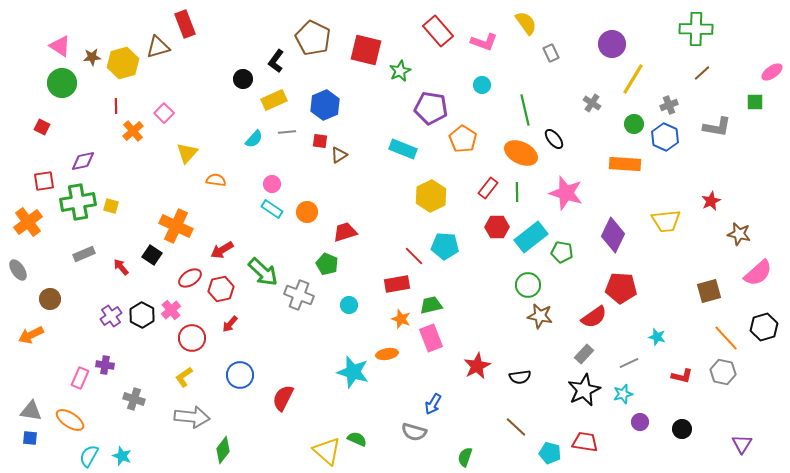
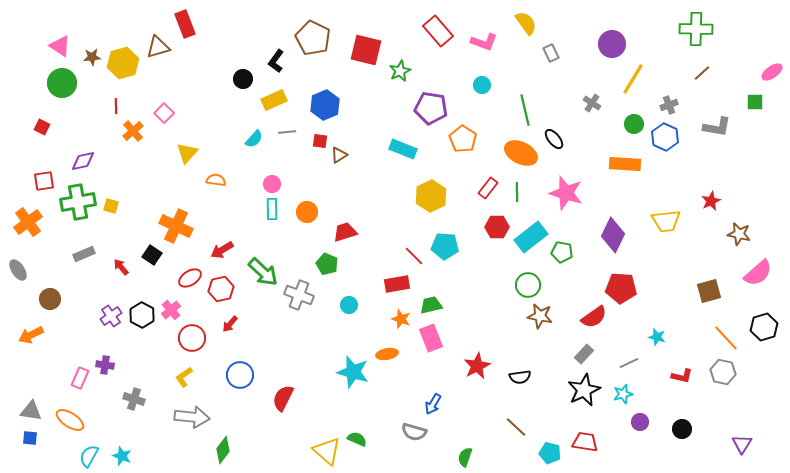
cyan rectangle at (272, 209): rotated 55 degrees clockwise
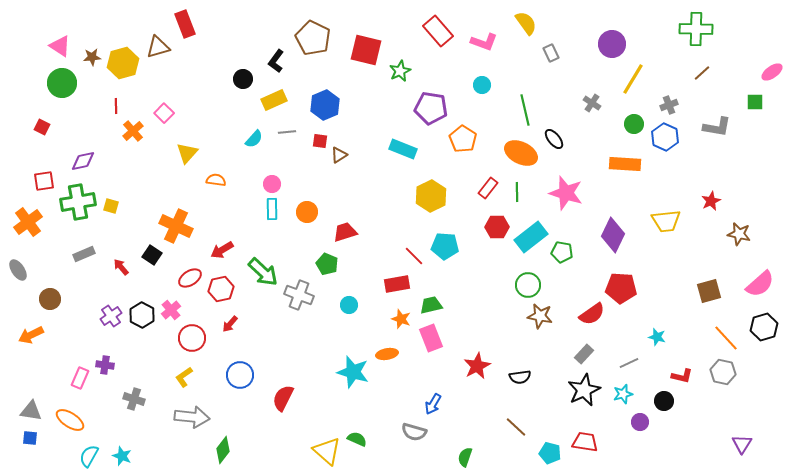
pink semicircle at (758, 273): moved 2 px right, 11 px down
red semicircle at (594, 317): moved 2 px left, 3 px up
black circle at (682, 429): moved 18 px left, 28 px up
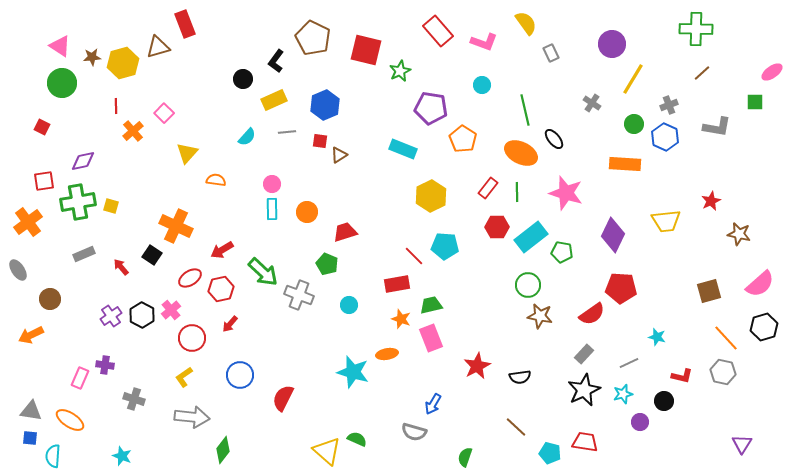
cyan semicircle at (254, 139): moved 7 px left, 2 px up
cyan semicircle at (89, 456): moved 36 px left; rotated 25 degrees counterclockwise
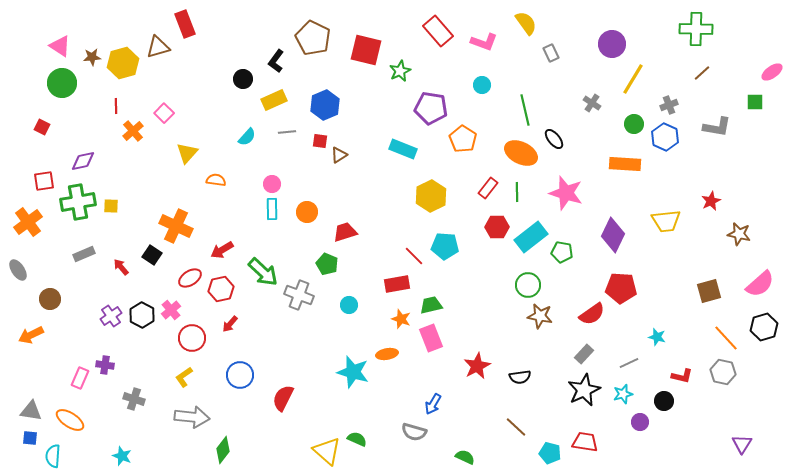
yellow square at (111, 206): rotated 14 degrees counterclockwise
green semicircle at (465, 457): rotated 96 degrees clockwise
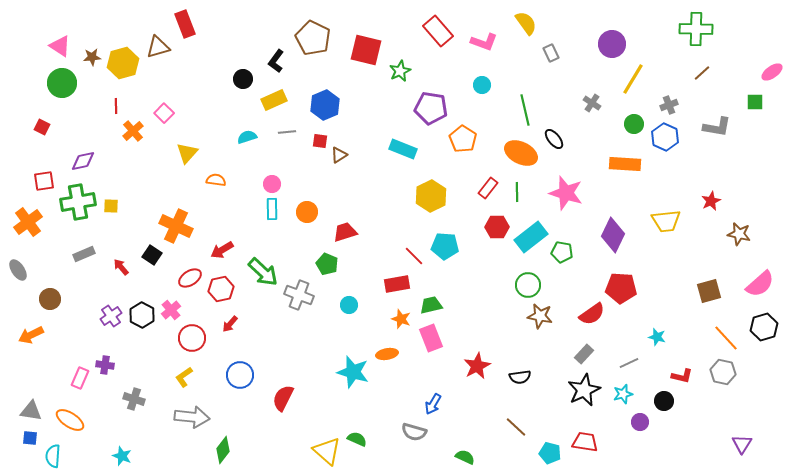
cyan semicircle at (247, 137): rotated 150 degrees counterclockwise
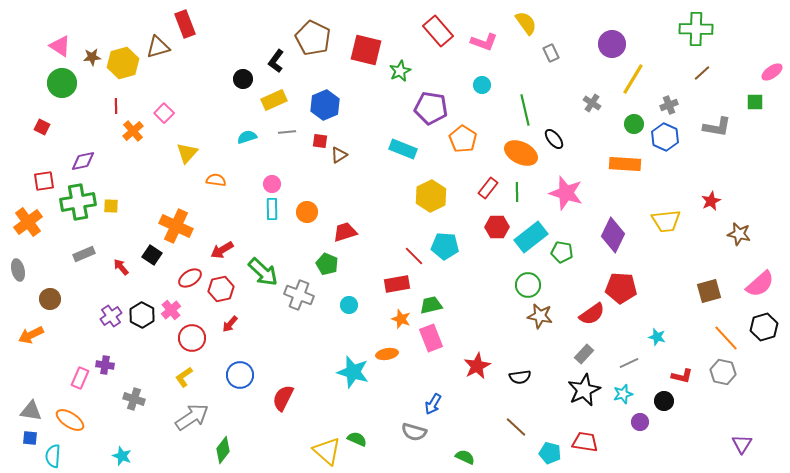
gray ellipse at (18, 270): rotated 20 degrees clockwise
gray arrow at (192, 417): rotated 40 degrees counterclockwise
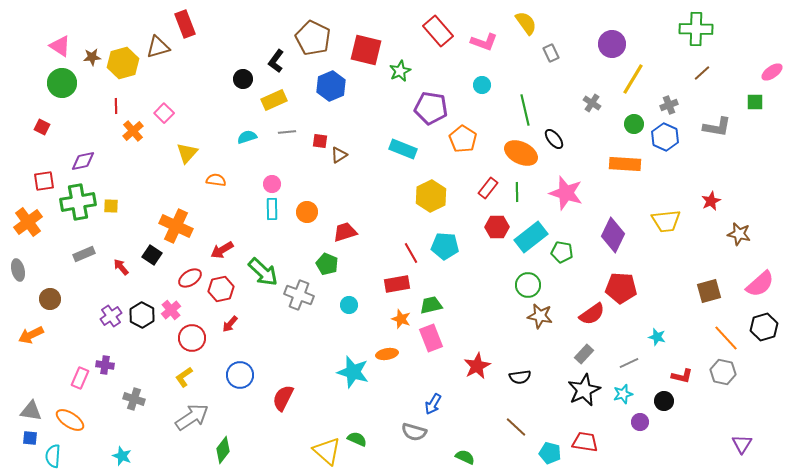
blue hexagon at (325, 105): moved 6 px right, 19 px up
red line at (414, 256): moved 3 px left, 3 px up; rotated 15 degrees clockwise
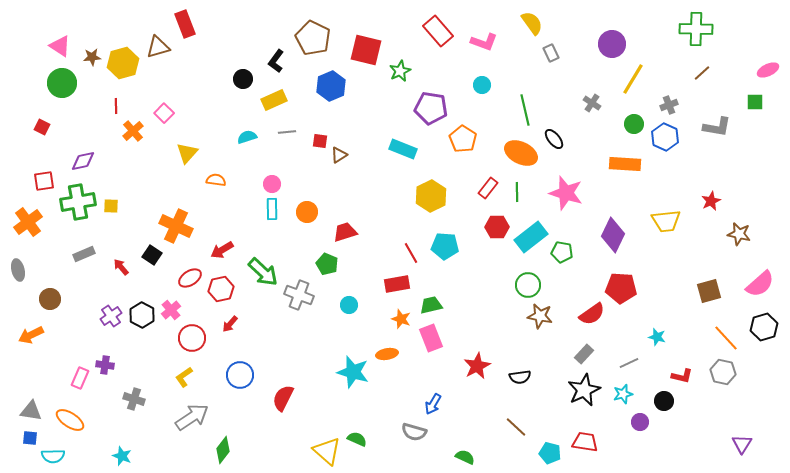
yellow semicircle at (526, 23): moved 6 px right
pink ellipse at (772, 72): moved 4 px left, 2 px up; rotated 10 degrees clockwise
cyan semicircle at (53, 456): rotated 95 degrees counterclockwise
